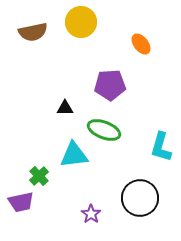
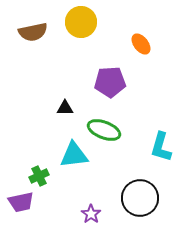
purple pentagon: moved 3 px up
green cross: rotated 18 degrees clockwise
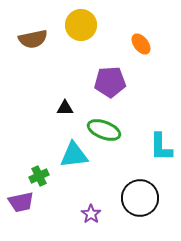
yellow circle: moved 3 px down
brown semicircle: moved 7 px down
cyan L-shape: rotated 16 degrees counterclockwise
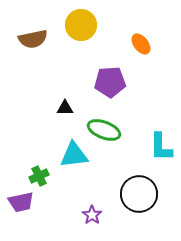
black circle: moved 1 px left, 4 px up
purple star: moved 1 px right, 1 px down
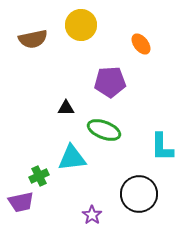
black triangle: moved 1 px right
cyan L-shape: moved 1 px right
cyan triangle: moved 2 px left, 3 px down
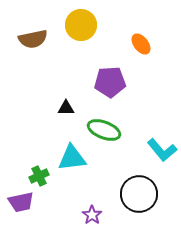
cyan L-shape: moved 3 px down; rotated 40 degrees counterclockwise
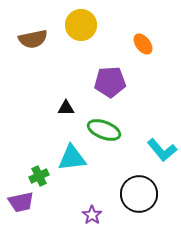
orange ellipse: moved 2 px right
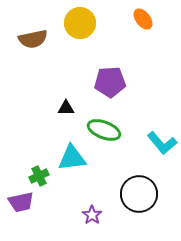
yellow circle: moved 1 px left, 2 px up
orange ellipse: moved 25 px up
cyan L-shape: moved 7 px up
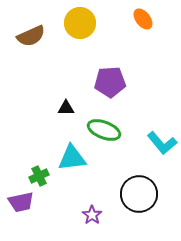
brown semicircle: moved 2 px left, 3 px up; rotated 12 degrees counterclockwise
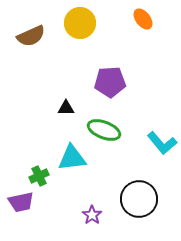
black circle: moved 5 px down
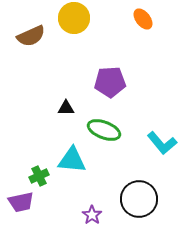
yellow circle: moved 6 px left, 5 px up
cyan triangle: moved 2 px down; rotated 12 degrees clockwise
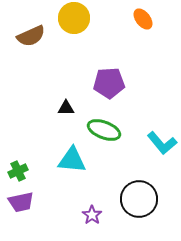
purple pentagon: moved 1 px left, 1 px down
green cross: moved 21 px left, 5 px up
